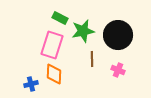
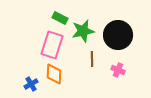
blue cross: rotated 16 degrees counterclockwise
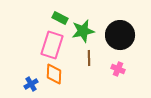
black circle: moved 2 px right
brown line: moved 3 px left, 1 px up
pink cross: moved 1 px up
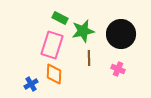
black circle: moved 1 px right, 1 px up
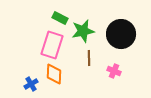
pink cross: moved 4 px left, 2 px down
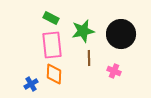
green rectangle: moved 9 px left
pink rectangle: rotated 24 degrees counterclockwise
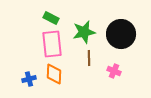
green star: moved 1 px right, 1 px down
pink rectangle: moved 1 px up
blue cross: moved 2 px left, 5 px up; rotated 16 degrees clockwise
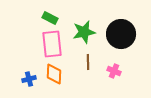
green rectangle: moved 1 px left
brown line: moved 1 px left, 4 px down
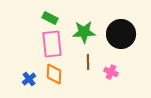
green star: rotated 10 degrees clockwise
pink cross: moved 3 px left, 1 px down
blue cross: rotated 24 degrees counterclockwise
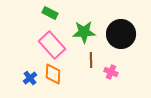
green rectangle: moved 5 px up
pink rectangle: moved 1 px down; rotated 36 degrees counterclockwise
brown line: moved 3 px right, 2 px up
orange diamond: moved 1 px left
blue cross: moved 1 px right, 1 px up
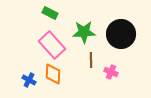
blue cross: moved 1 px left, 2 px down; rotated 24 degrees counterclockwise
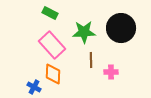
black circle: moved 6 px up
pink cross: rotated 24 degrees counterclockwise
blue cross: moved 5 px right, 7 px down
